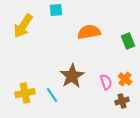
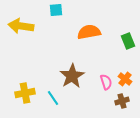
yellow arrow: moved 2 px left; rotated 65 degrees clockwise
cyan line: moved 1 px right, 3 px down
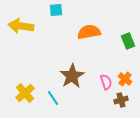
yellow cross: rotated 30 degrees counterclockwise
brown cross: moved 1 px left, 1 px up
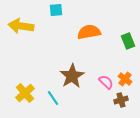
pink semicircle: rotated 28 degrees counterclockwise
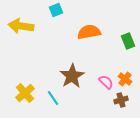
cyan square: rotated 16 degrees counterclockwise
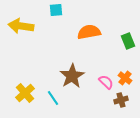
cyan square: rotated 16 degrees clockwise
orange cross: moved 1 px up
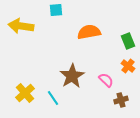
orange cross: moved 3 px right, 12 px up
pink semicircle: moved 2 px up
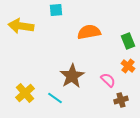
pink semicircle: moved 2 px right
cyan line: moved 2 px right; rotated 21 degrees counterclockwise
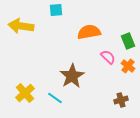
pink semicircle: moved 23 px up
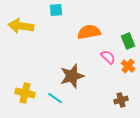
brown star: rotated 15 degrees clockwise
yellow cross: rotated 36 degrees counterclockwise
